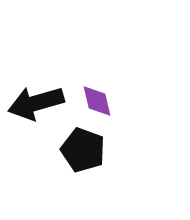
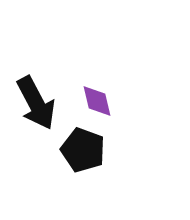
black arrow: rotated 102 degrees counterclockwise
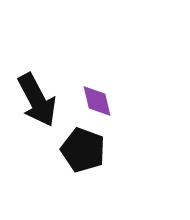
black arrow: moved 1 px right, 3 px up
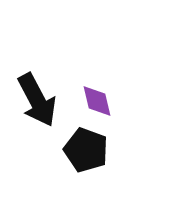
black pentagon: moved 3 px right
